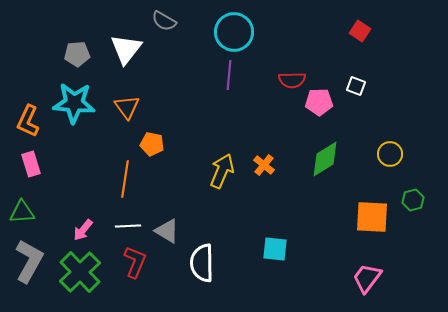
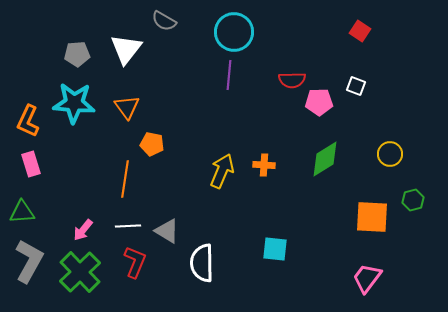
orange cross: rotated 35 degrees counterclockwise
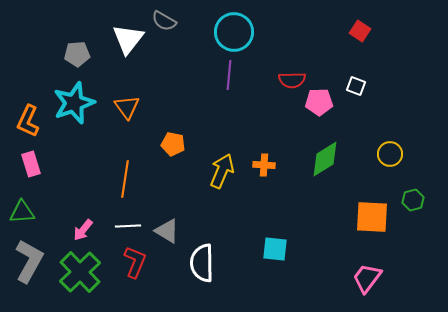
white triangle: moved 2 px right, 10 px up
cyan star: rotated 24 degrees counterclockwise
orange pentagon: moved 21 px right
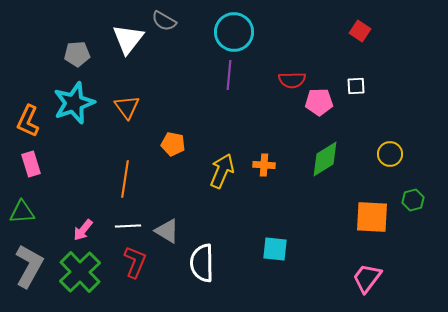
white square: rotated 24 degrees counterclockwise
gray L-shape: moved 5 px down
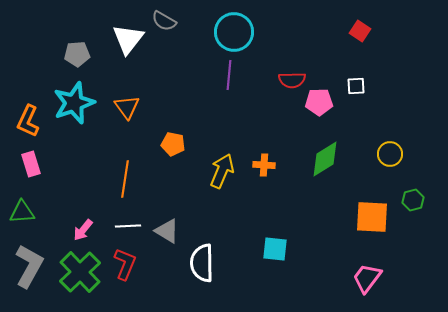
red L-shape: moved 10 px left, 2 px down
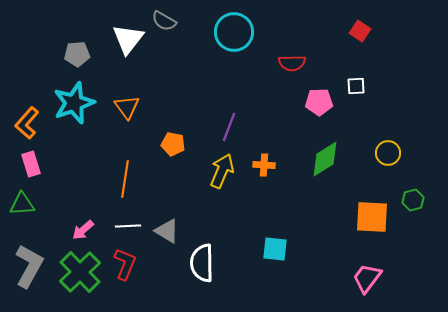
purple line: moved 52 px down; rotated 16 degrees clockwise
red semicircle: moved 17 px up
orange L-shape: moved 1 px left, 2 px down; rotated 16 degrees clockwise
yellow circle: moved 2 px left, 1 px up
green triangle: moved 8 px up
pink arrow: rotated 10 degrees clockwise
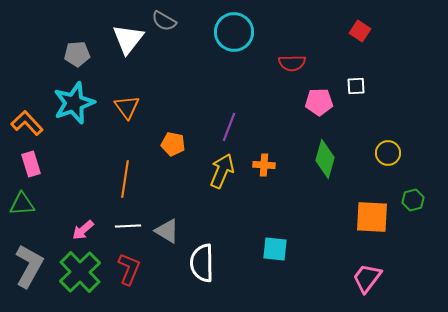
orange L-shape: rotated 96 degrees clockwise
green diamond: rotated 42 degrees counterclockwise
red L-shape: moved 4 px right, 5 px down
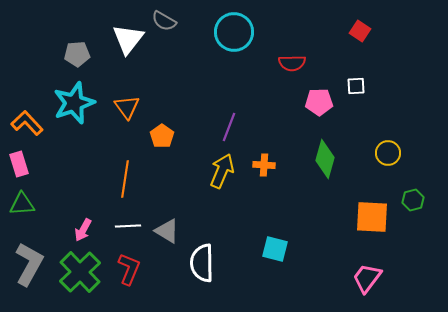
orange pentagon: moved 11 px left, 8 px up; rotated 25 degrees clockwise
pink rectangle: moved 12 px left
pink arrow: rotated 20 degrees counterclockwise
cyan square: rotated 8 degrees clockwise
gray L-shape: moved 2 px up
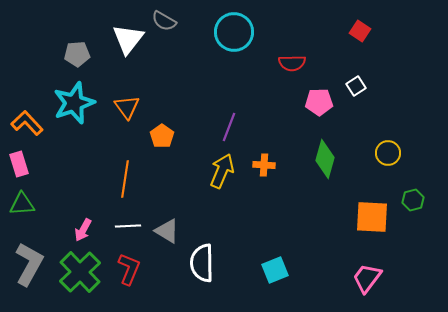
white square: rotated 30 degrees counterclockwise
cyan square: moved 21 px down; rotated 36 degrees counterclockwise
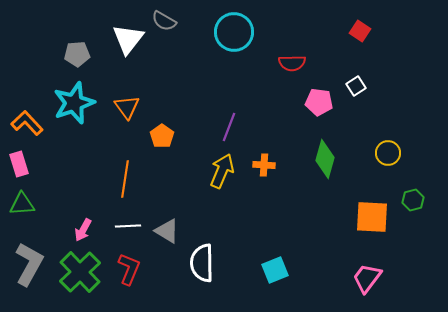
pink pentagon: rotated 8 degrees clockwise
